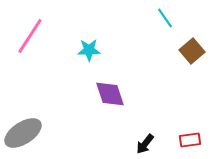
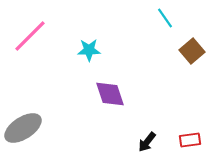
pink line: rotated 12 degrees clockwise
gray ellipse: moved 5 px up
black arrow: moved 2 px right, 2 px up
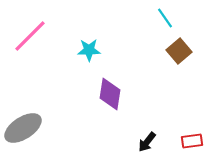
brown square: moved 13 px left
purple diamond: rotated 28 degrees clockwise
red rectangle: moved 2 px right, 1 px down
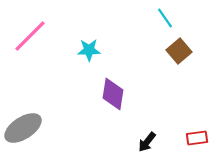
purple diamond: moved 3 px right
red rectangle: moved 5 px right, 3 px up
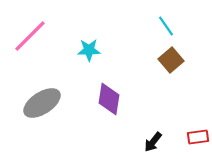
cyan line: moved 1 px right, 8 px down
brown square: moved 8 px left, 9 px down
purple diamond: moved 4 px left, 5 px down
gray ellipse: moved 19 px right, 25 px up
red rectangle: moved 1 px right, 1 px up
black arrow: moved 6 px right
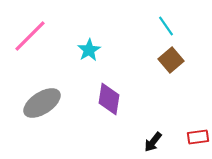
cyan star: rotated 30 degrees counterclockwise
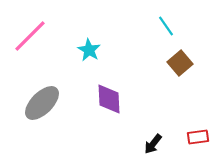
cyan star: rotated 10 degrees counterclockwise
brown square: moved 9 px right, 3 px down
purple diamond: rotated 12 degrees counterclockwise
gray ellipse: rotated 12 degrees counterclockwise
black arrow: moved 2 px down
